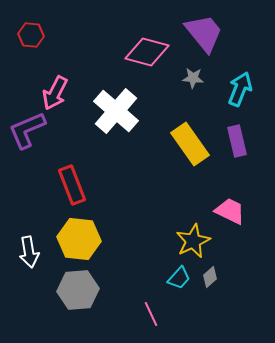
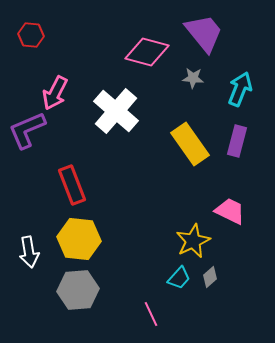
purple rectangle: rotated 28 degrees clockwise
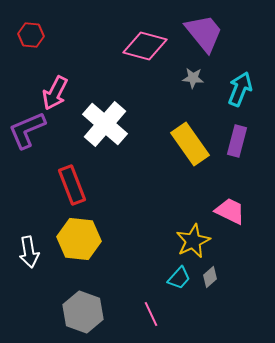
pink diamond: moved 2 px left, 6 px up
white cross: moved 11 px left, 13 px down
gray hexagon: moved 5 px right, 22 px down; rotated 24 degrees clockwise
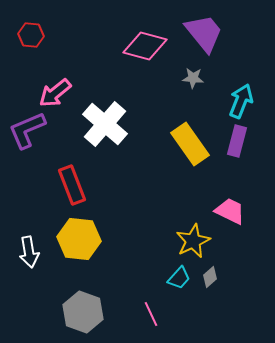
cyan arrow: moved 1 px right, 12 px down
pink arrow: rotated 24 degrees clockwise
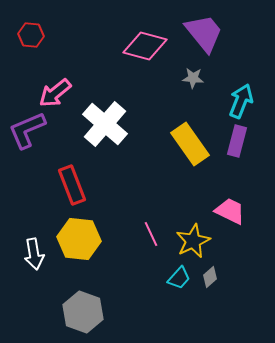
white arrow: moved 5 px right, 2 px down
pink line: moved 80 px up
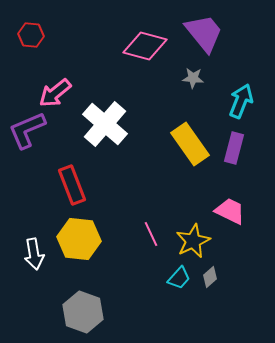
purple rectangle: moved 3 px left, 7 px down
